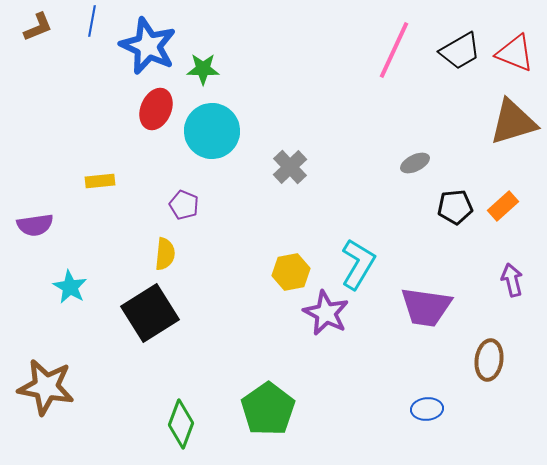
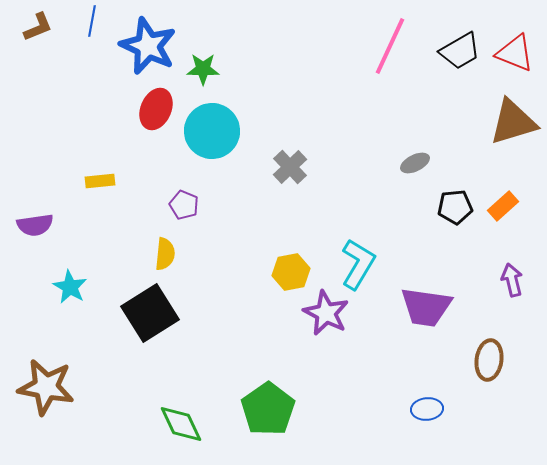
pink line: moved 4 px left, 4 px up
green diamond: rotated 45 degrees counterclockwise
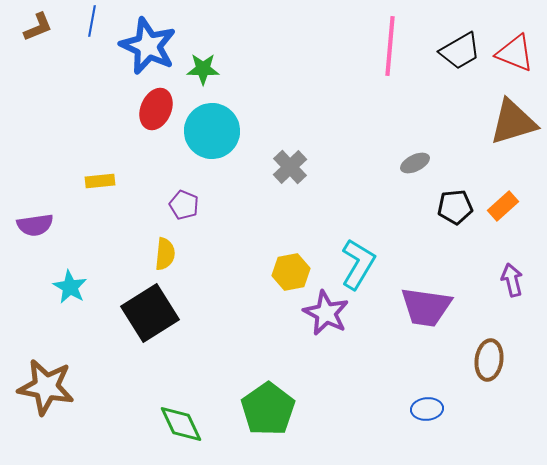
pink line: rotated 20 degrees counterclockwise
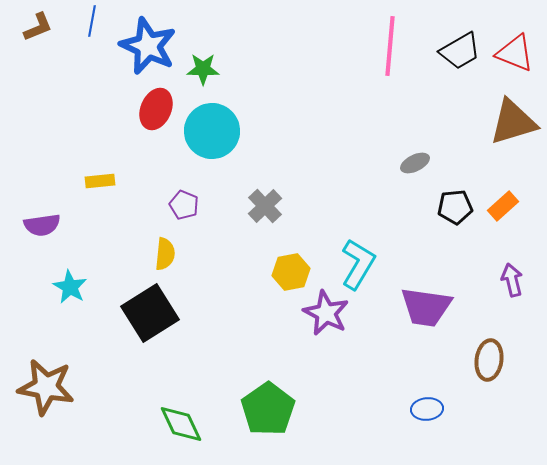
gray cross: moved 25 px left, 39 px down
purple semicircle: moved 7 px right
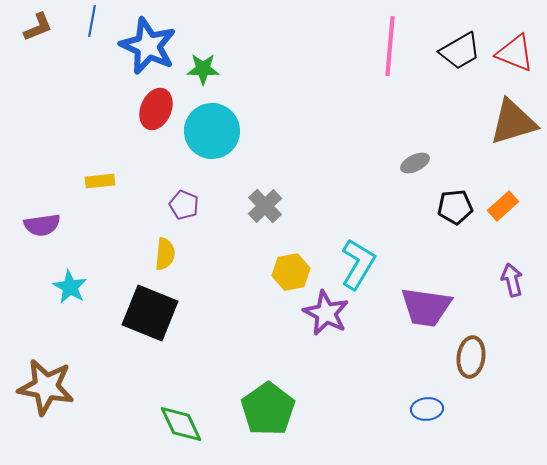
black square: rotated 36 degrees counterclockwise
brown ellipse: moved 18 px left, 3 px up
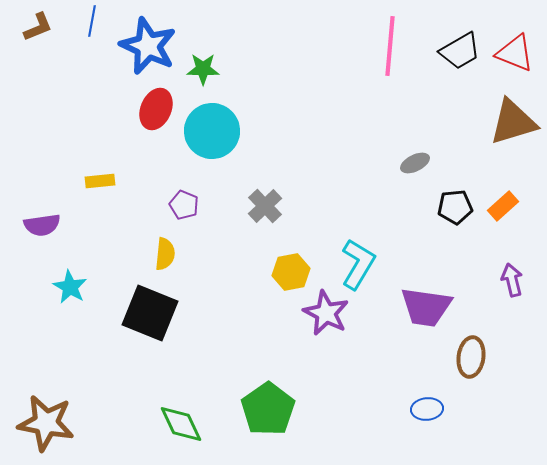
brown star: moved 36 px down
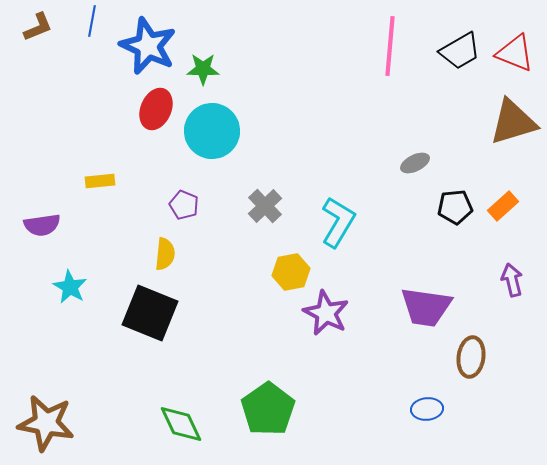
cyan L-shape: moved 20 px left, 42 px up
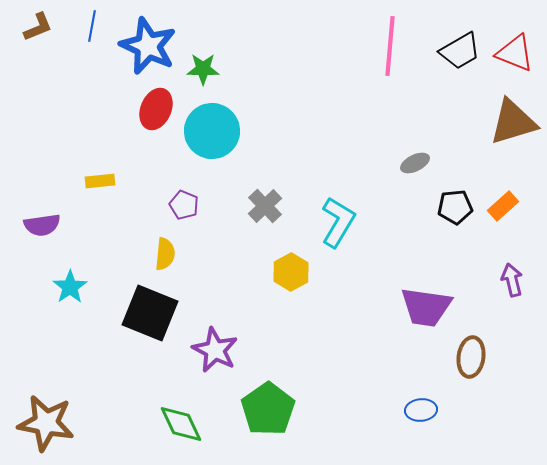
blue line: moved 5 px down
yellow hexagon: rotated 18 degrees counterclockwise
cyan star: rotated 8 degrees clockwise
purple star: moved 111 px left, 37 px down
blue ellipse: moved 6 px left, 1 px down
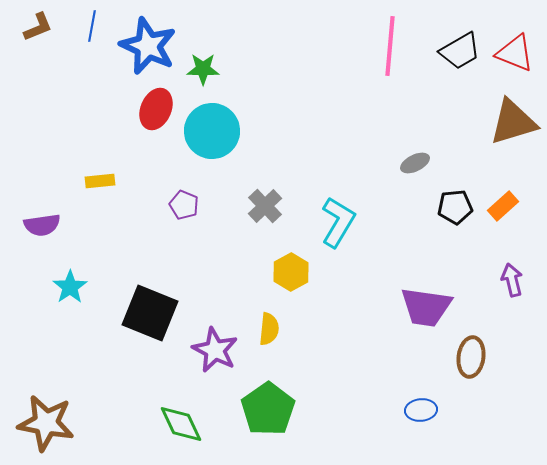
yellow semicircle: moved 104 px right, 75 px down
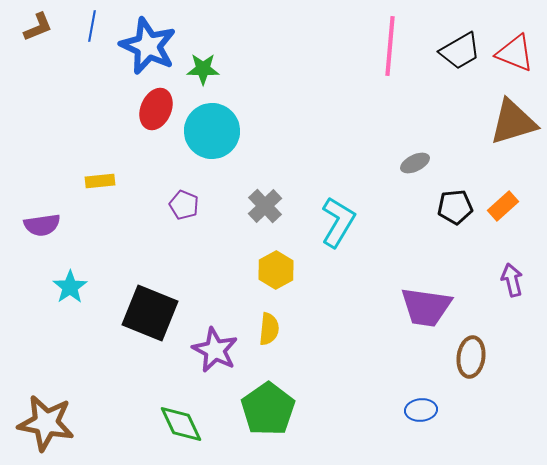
yellow hexagon: moved 15 px left, 2 px up
